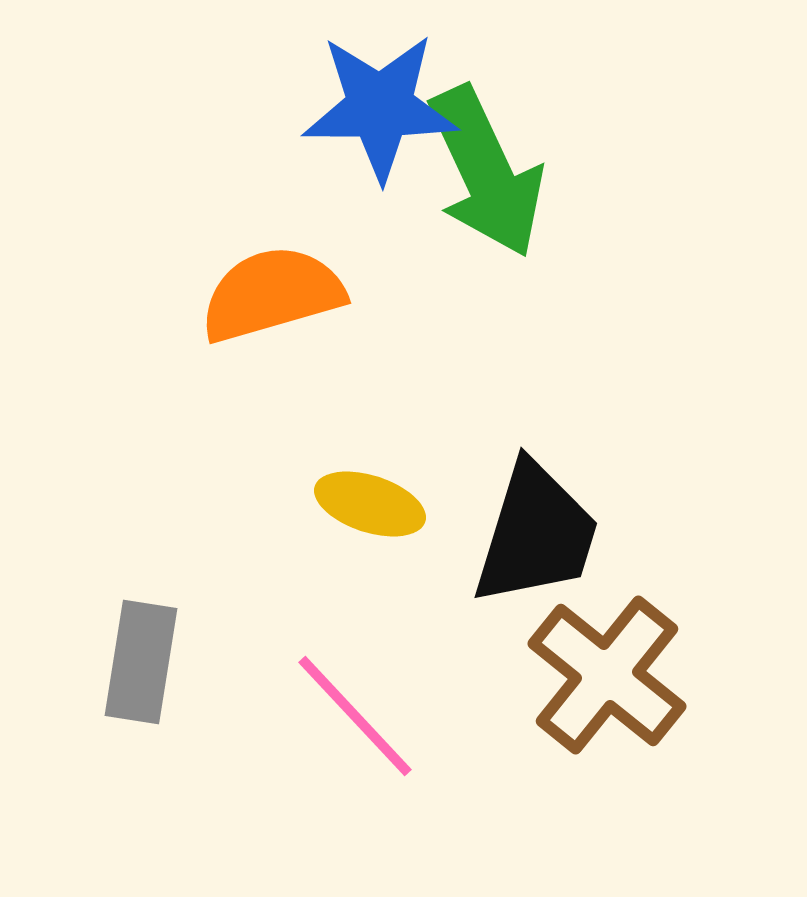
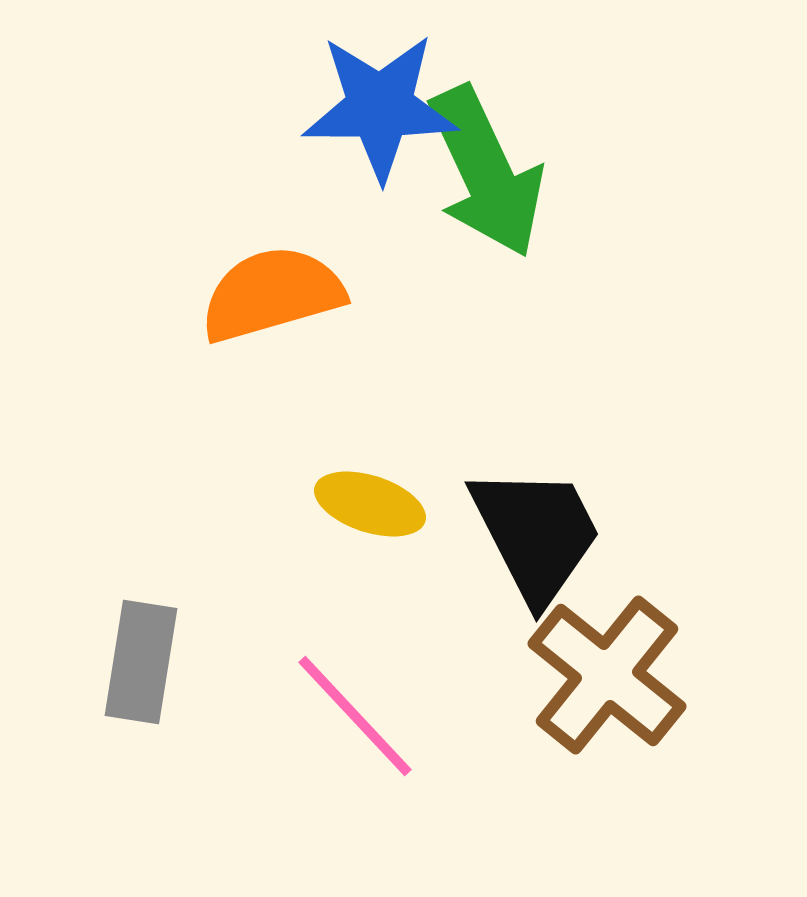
black trapezoid: rotated 44 degrees counterclockwise
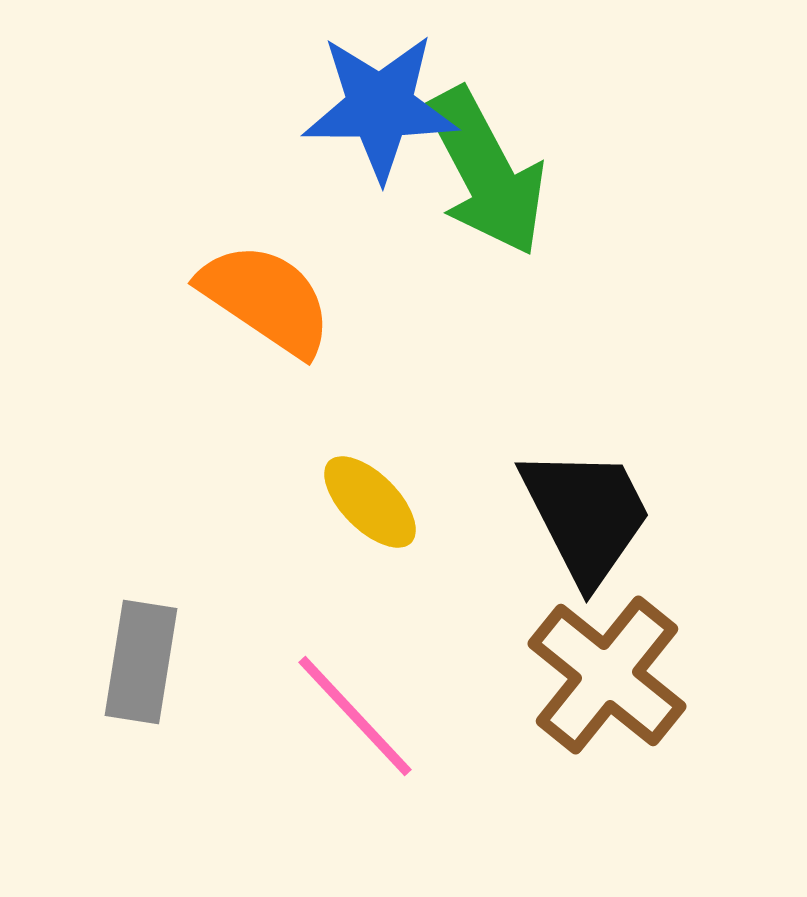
green arrow: rotated 3 degrees counterclockwise
orange semicircle: moved 6 px left, 5 px down; rotated 50 degrees clockwise
yellow ellipse: moved 2 px up; rotated 27 degrees clockwise
black trapezoid: moved 50 px right, 19 px up
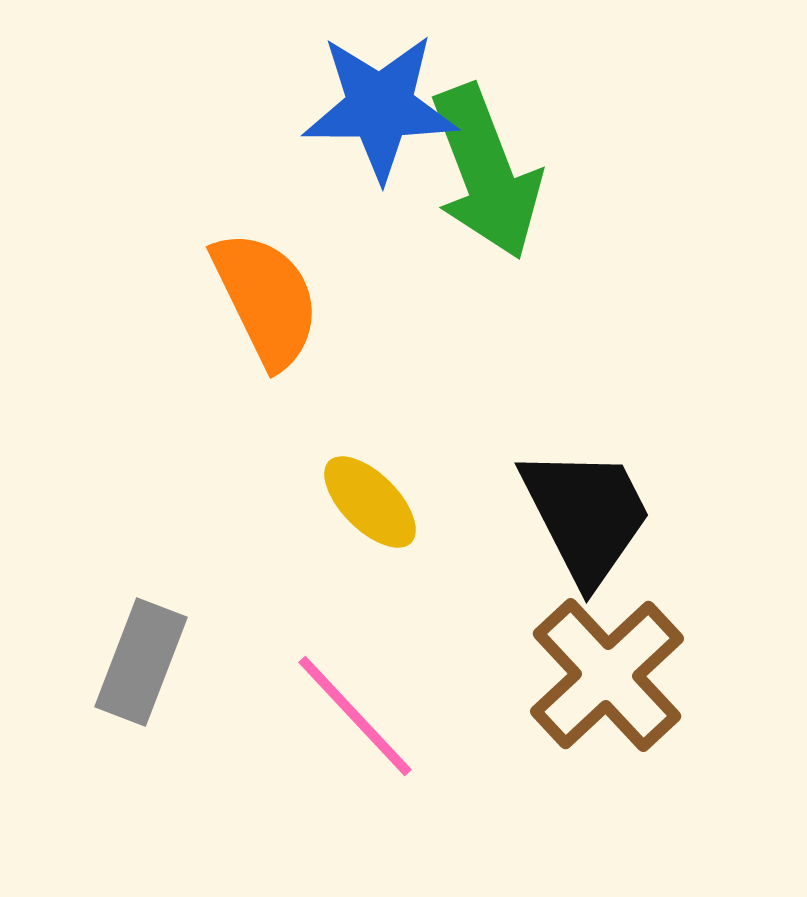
green arrow: rotated 7 degrees clockwise
orange semicircle: rotated 30 degrees clockwise
gray rectangle: rotated 12 degrees clockwise
brown cross: rotated 8 degrees clockwise
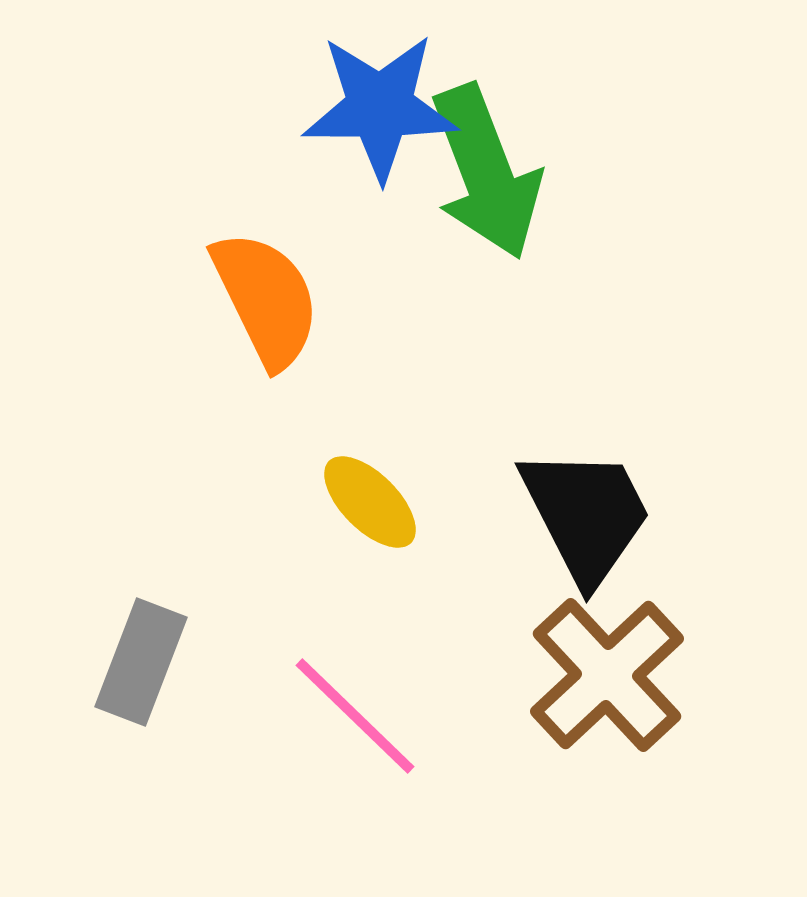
pink line: rotated 3 degrees counterclockwise
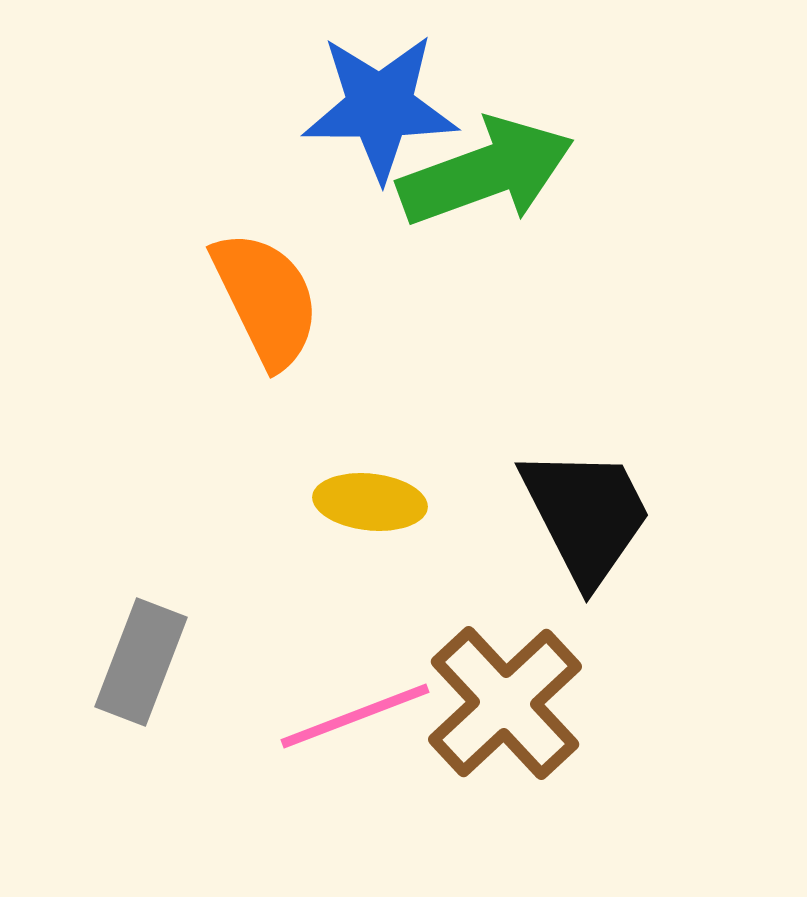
green arrow: rotated 89 degrees counterclockwise
yellow ellipse: rotated 39 degrees counterclockwise
brown cross: moved 102 px left, 28 px down
pink line: rotated 65 degrees counterclockwise
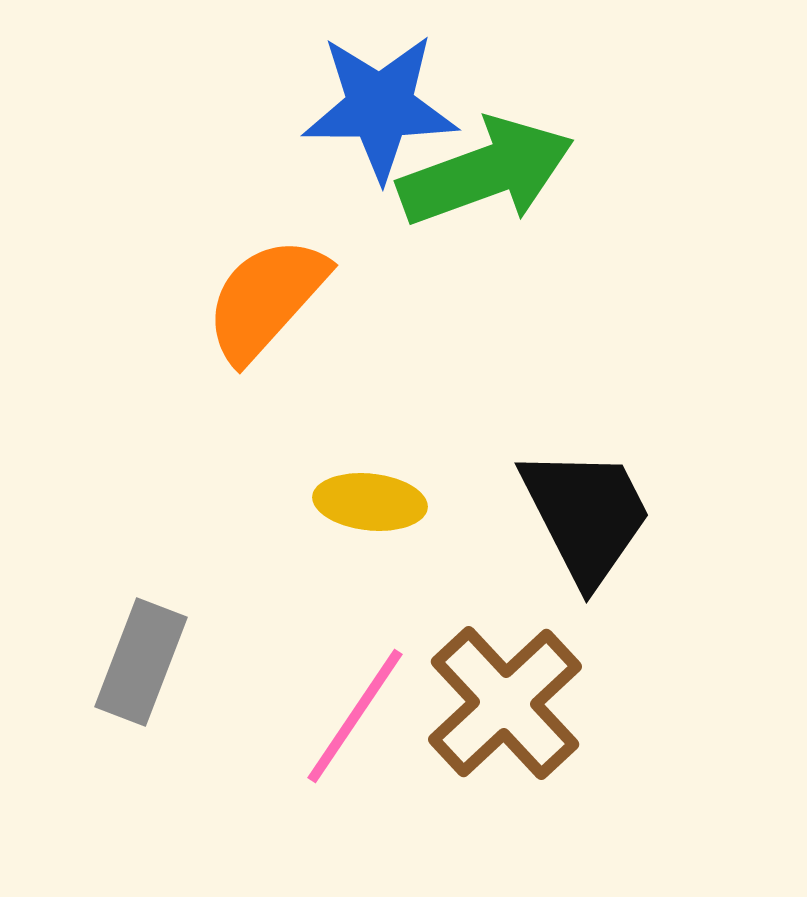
orange semicircle: rotated 112 degrees counterclockwise
pink line: rotated 35 degrees counterclockwise
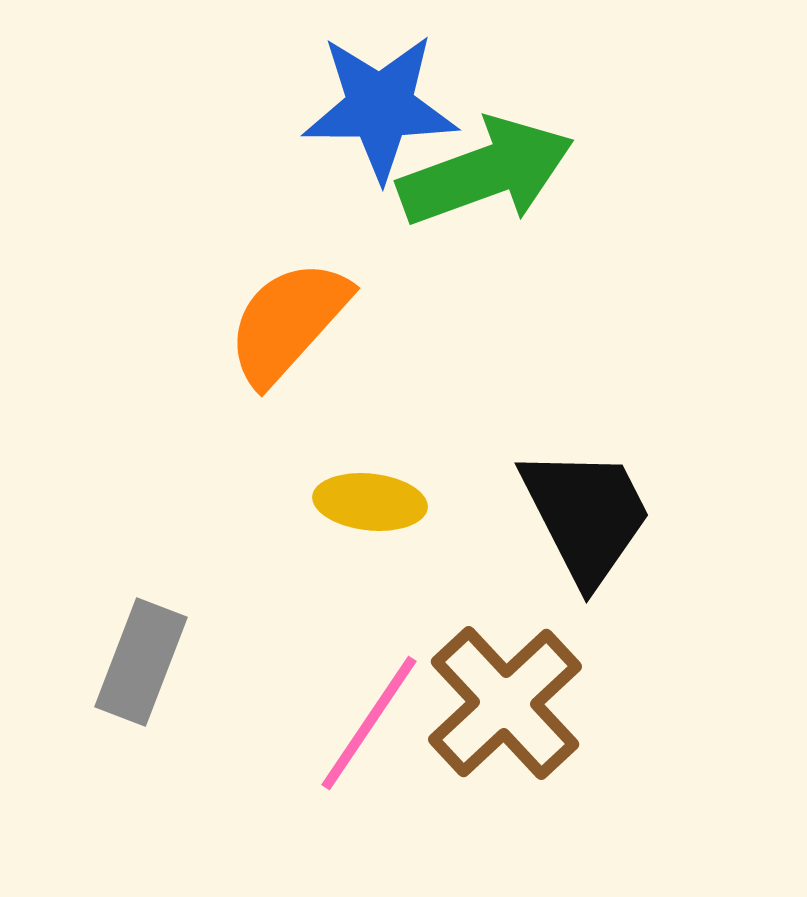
orange semicircle: moved 22 px right, 23 px down
pink line: moved 14 px right, 7 px down
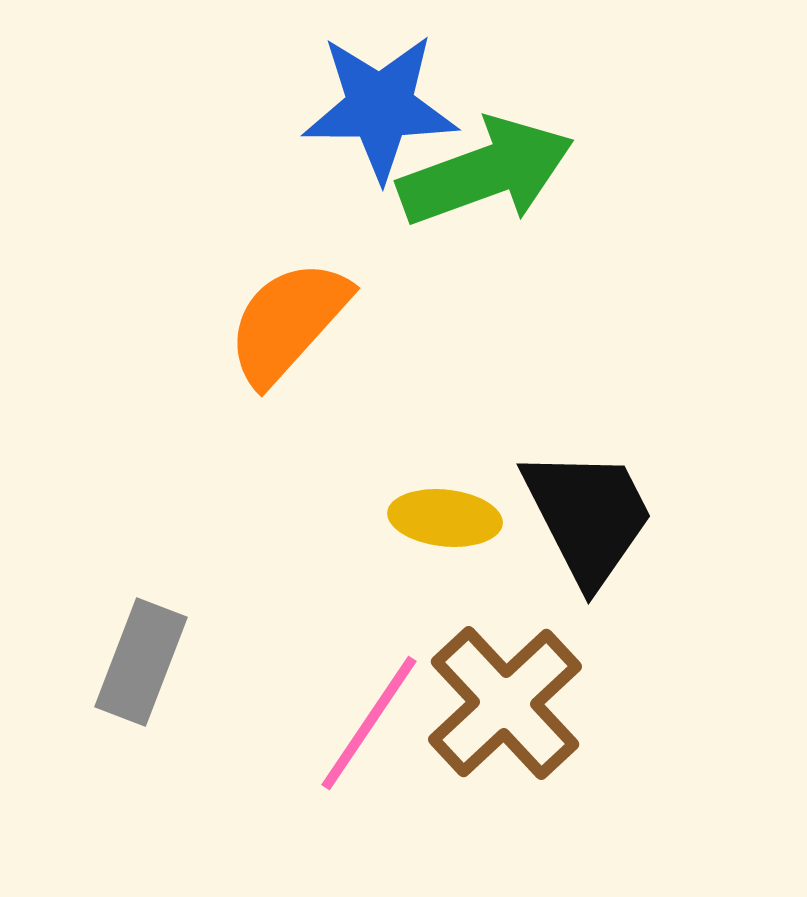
yellow ellipse: moved 75 px right, 16 px down
black trapezoid: moved 2 px right, 1 px down
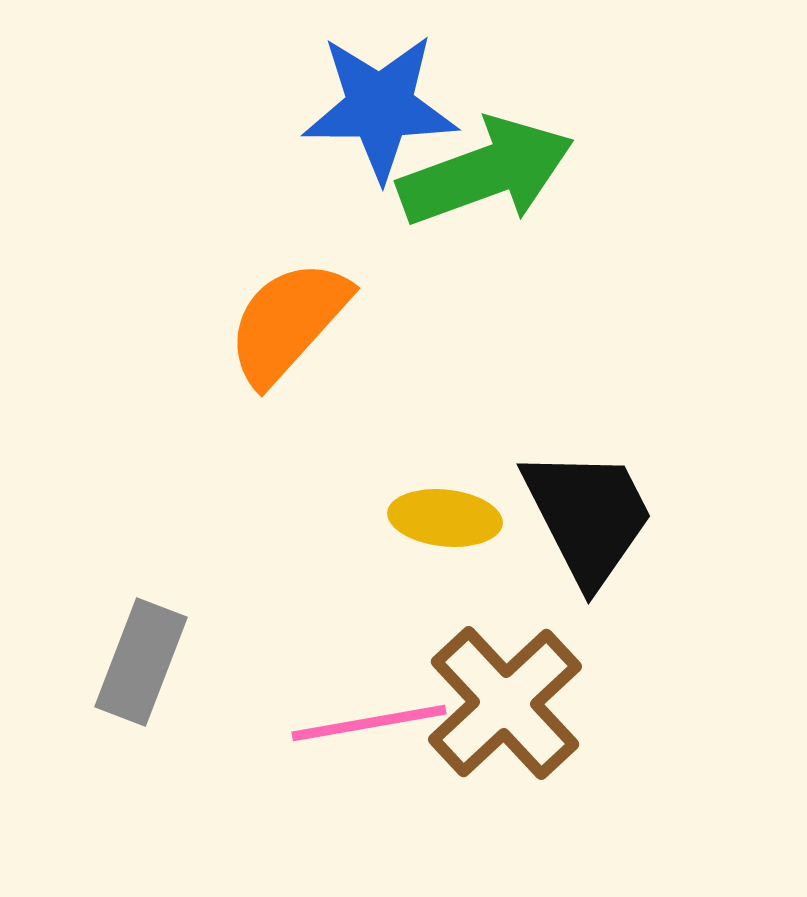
pink line: rotated 46 degrees clockwise
